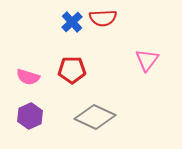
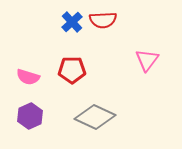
red semicircle: moved 2 px down
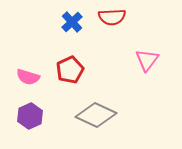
red semicircle: moved 9 px right, 3 px up
red pentagon: moved 2 px left; rotated 24 degrees counterclockwise
gray diamond: moved 1 px right, 2 px up
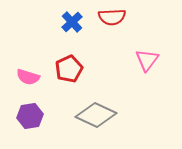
red pentagon: moved 1 px left, 1 px up
purple hexagon: rotated 15 degrees clockwise
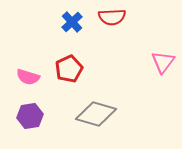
pink triangle: moved 16 px right, 2 px down
gray diamond: moved 1 px up; rotated 9 degrees counterclockwise
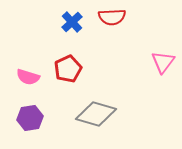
red pentagon: moved 1 px left
purple hexagon: moved 2 px down
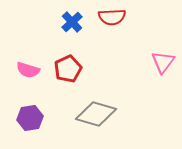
pink semicircle: moved 7 px up
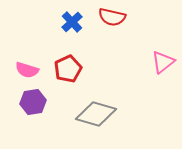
red semicircle: rotated 16 degrees clockwise
pink triangle: rotated 15 degrees clockwise
pink semicircle: moved 1 px left
purple hexagon: moved 3 px right, 16 px up
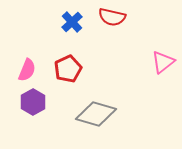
pink semicircle: rotated 85 degrees counterclockwise
purple hexagon: rotated 20 degrees counterclockwise
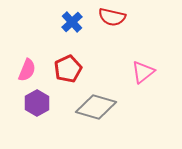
pink triangle: moved 20 px left, 10 px down
purple hexagon: moved 4 px right, 1 px down
gray diamond: moved 7 px up
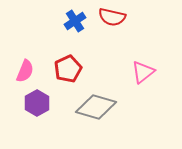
blue cross: moved 3 px right, 1 px up; rotated 10 degrees clockwise
pink semicircle: moved 2 px left, 1 px down
